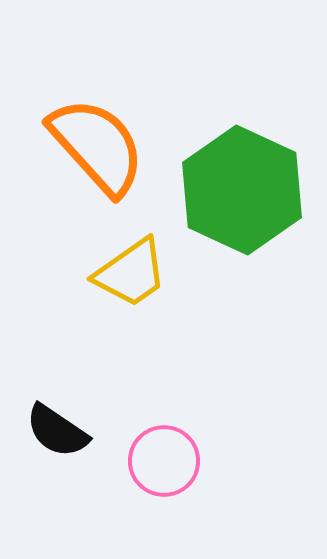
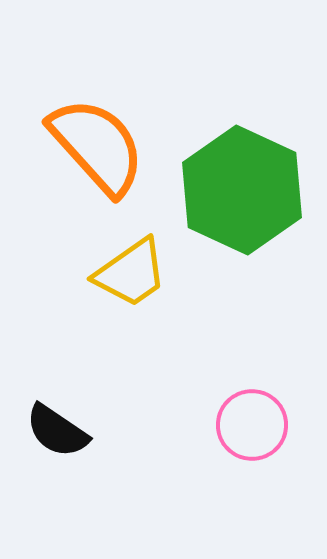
pink circle: moved 88 px right, 36 px up
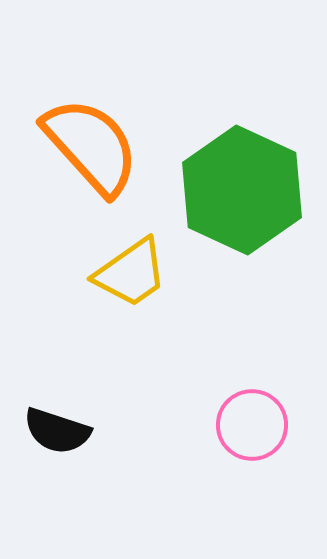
orange semicircle: moved 6 px left
black semicircle: rotated 16 degrees counterclockwise
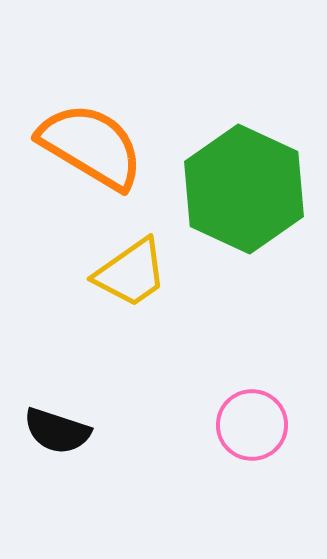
orange semicircle: rotated 17 degrees counterclockwise
green hexagon: moved 2 px right, 1 px up
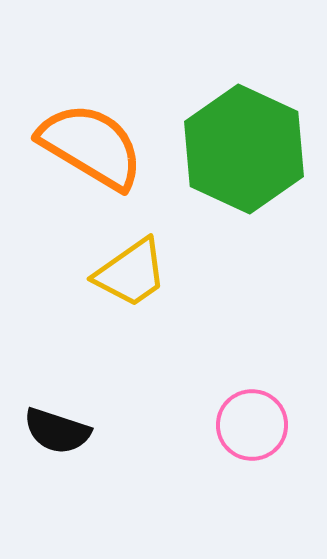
green hexagon: moved 40 px up
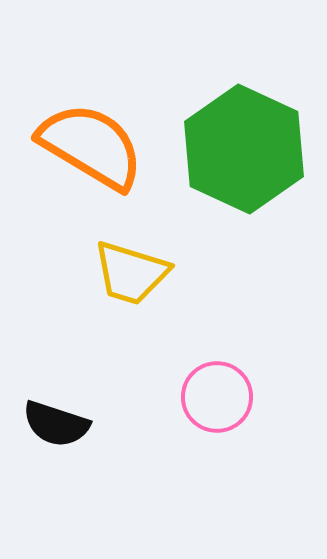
yellow trapezoid: rotated 52 degrees clockwise
pink circle: moved 35 px left, 28 px up
black semicircle: moved 1 px left, 7 px up
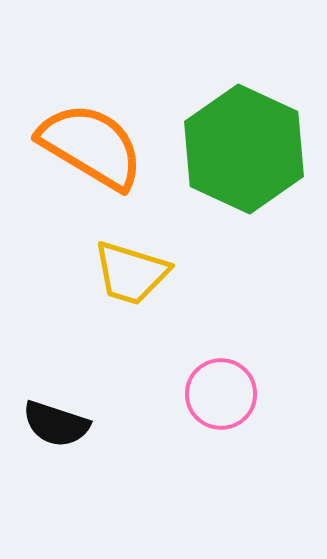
pink circle: moved 4 px right, 3 px up
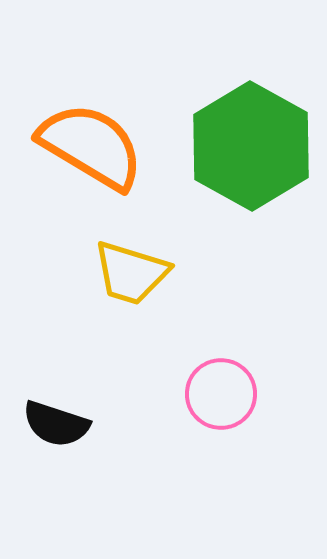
green hexagon: moved 7 px right, 3 px up; rotated 4 degrees clockwise
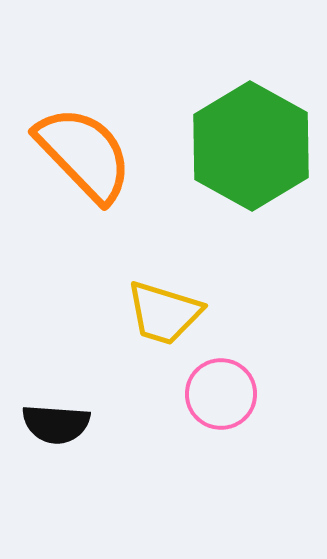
orange semicircle: moved 7 px left, 8 px down; rotated 15 degrees clockwise
yellow trapezoid: moved 33 px right, 40 px down
black semicircle: rotated 14 degrees counterclockwise
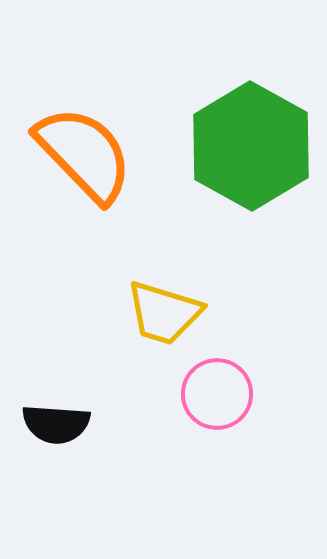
pink circle: moved 4 px left
